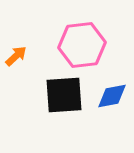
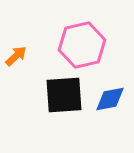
pink hexagon: rotated 6 degrees counterclockwise
blue diamond: moved 2 px left, 3 px down
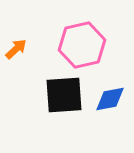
orange arrow: moved 7 px up
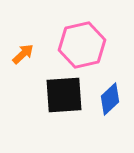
orange arrow: moved 7 px right, 5 px down
blue diamond: rotated 32 degrees counterclockwise
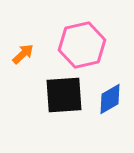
blue diamond: rotated 12 degrees clockwise
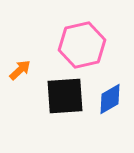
orange arrow: moved 3 px left, 16 px down
black square: moved 1 px right, 1 px down
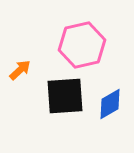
blue diamond: moved 5 px down
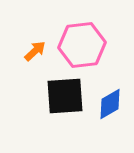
pink hexagon: rotated 6 degrees clockwise
orange arrow: moved 15 px right, 19 px up
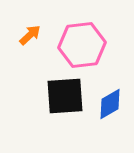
orange arrow: moved 5 px left, 16 px up
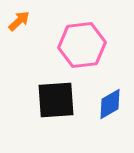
orange arrow: moved 11 px left, 14 px up
black square: moved 9 px left, 4 px down
